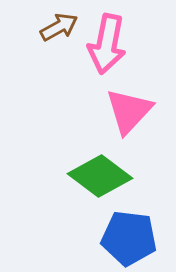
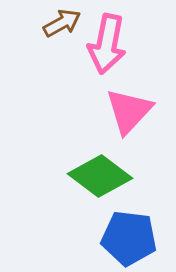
brown arrow: moved 3 px right, 4 px up
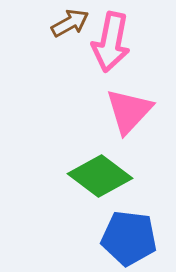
brown arrow: moved 8 px right
pink arrow: moved 4 px right, 2 px up
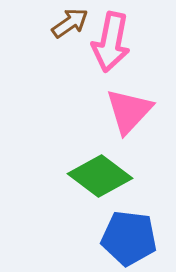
brown arrow: rotated 6 degrees counterclockwise
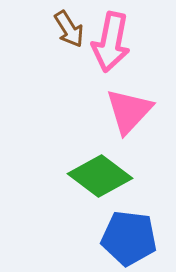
brown arrow: moved 1 px left, 6 px down; rotated 93 degrees clockwise
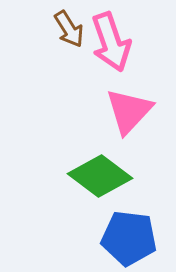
pink arrow: rotated 30 degrees counterclockwise
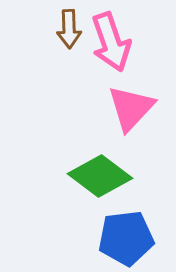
brown arrow: rotated 30 degrees clockwise
pink triangle: moved 2 px right, 3 px up
blue pentagon: moved 3 px left; rotated 14 degrees counterclockwise
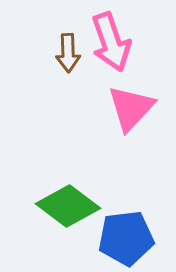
brown arrow: moved 1 px left, 24 px down
green diamond: moved 32 px left, 30 px down
